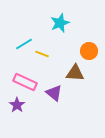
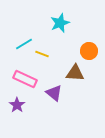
pink rectangle: moved 3 px up
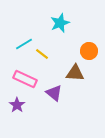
yellow line: rotated 16 degrees clockwise
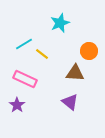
purple triangle: moved 16 px right, 9 px down
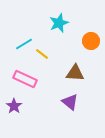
cyan star: moved 1 px left
orange circle: moved 2 px right, 10 px up
purple star: moved 3 px left, 1 px down
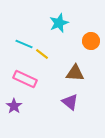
cyan line: rotated 54 degrees clockwise
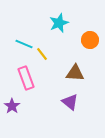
orange circle: moved 1 px left, 1 px up
yellow line: rotated 16 degrees clockwise
pink rectangle: moved 1 px right, 1 px up; rotated 45 degrees clockwise
purple star: moved 2 px left
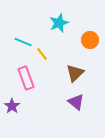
cyan line: moved 1 px left, 2 px up
brown triangle: rotated 48 degrees counterclockwise
purple triangle: moved 6 px right
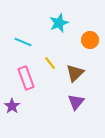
yellow line: moved 8 px right, 9 px down
purple triangle: rotated 30 degrees clockwise
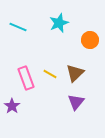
cyan line: moved 5 px left, 15 px up
yellow line: moved 11 px down; rotated 24 degrees counterclockwise
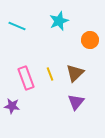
cyan star: moved 2 px up
cyan line: moved 1 px left, 1 px up
yellow line: rotated 40 degrees clockwise
purple star: rotated 28 degrees counterclockwise
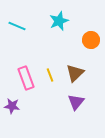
orange circle: moved 1 px right
yellow line: moved 1 px down
